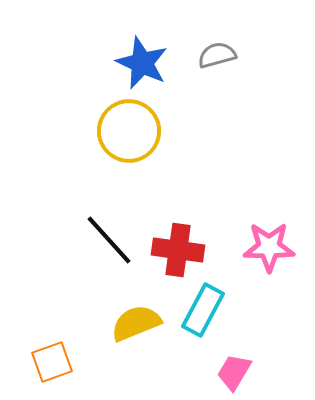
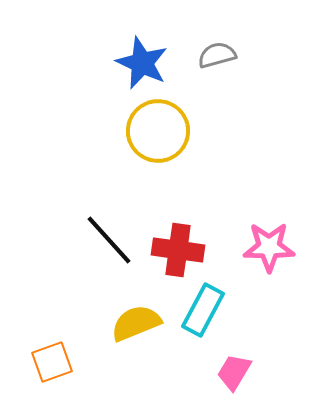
yellow circle: moved 29 px right
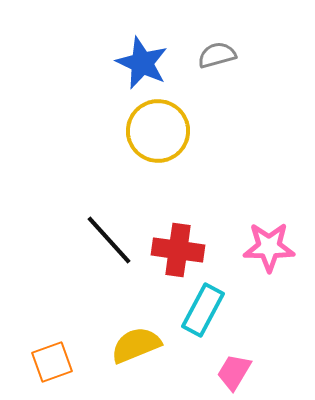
yellow semicircle: moved 22 px down
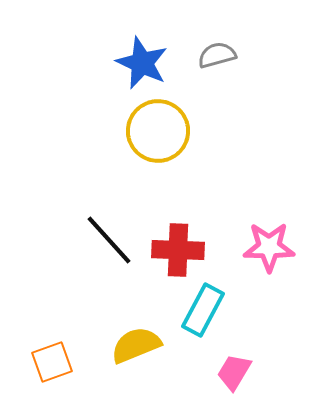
red cross: rotated 6 degrees counterclockwise
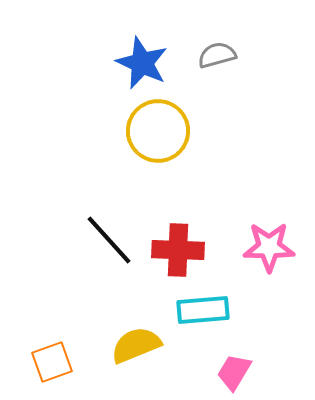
cyan rectangle: rotated 57 degrees clockwise
